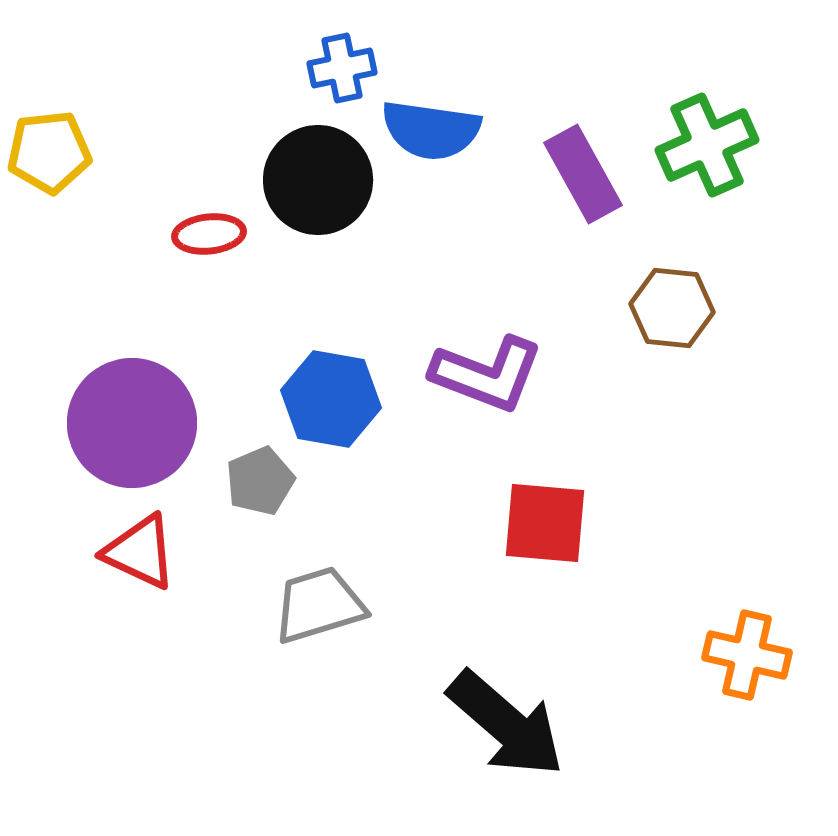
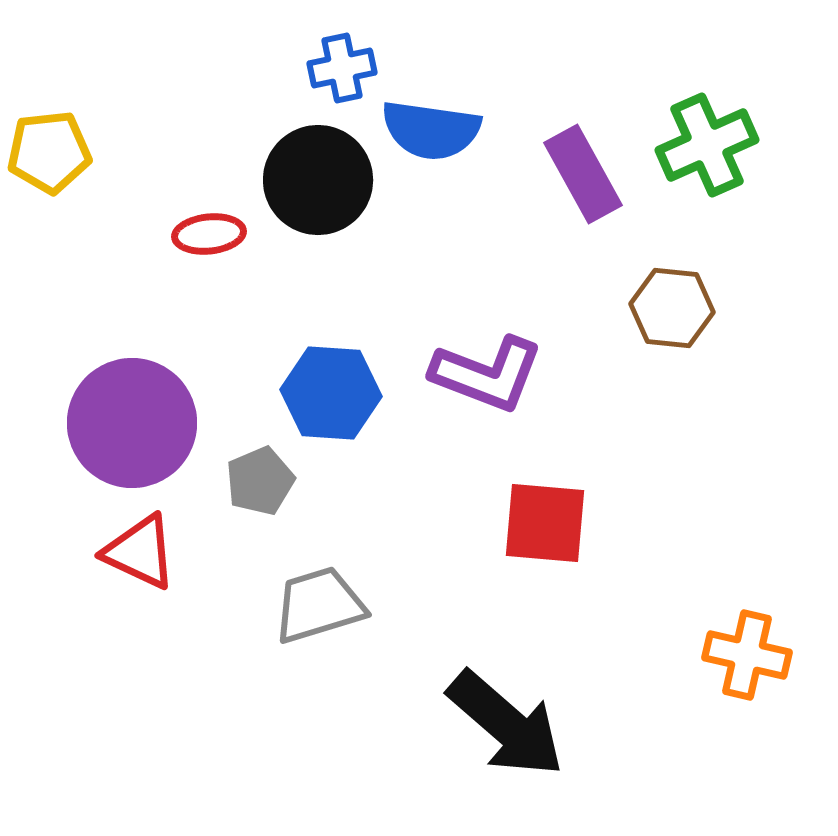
blue hexagon: moved 6 px up; rotated 6 degrees counterclockwise
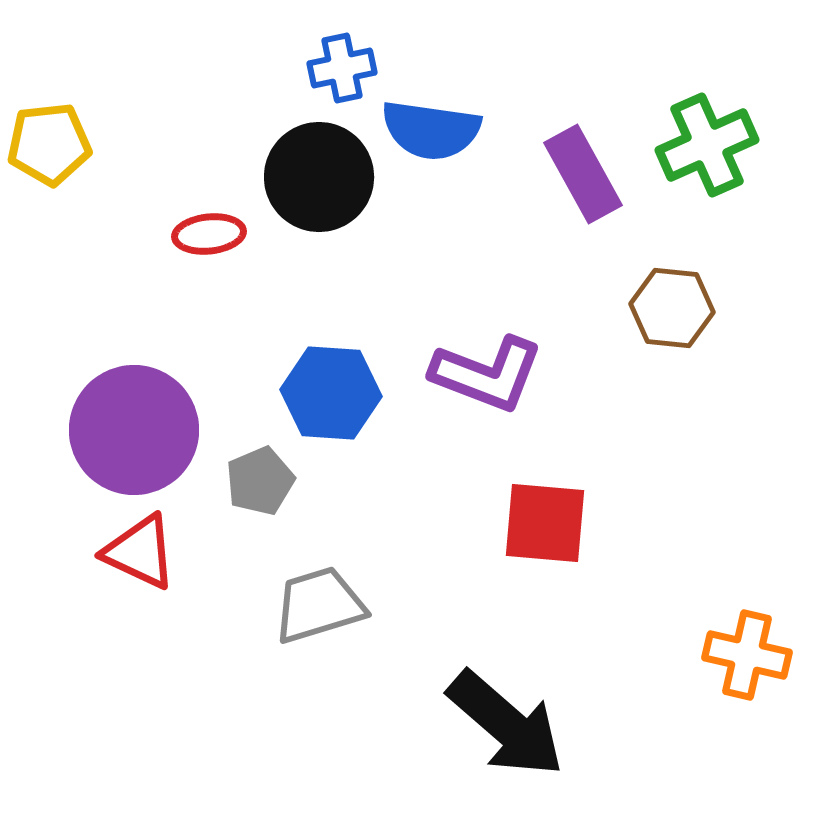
yellow pentagon: moved 8 px up
black circle: moved 1 px right, 3 px up
purple circle: moved 2 px right, 7 px down
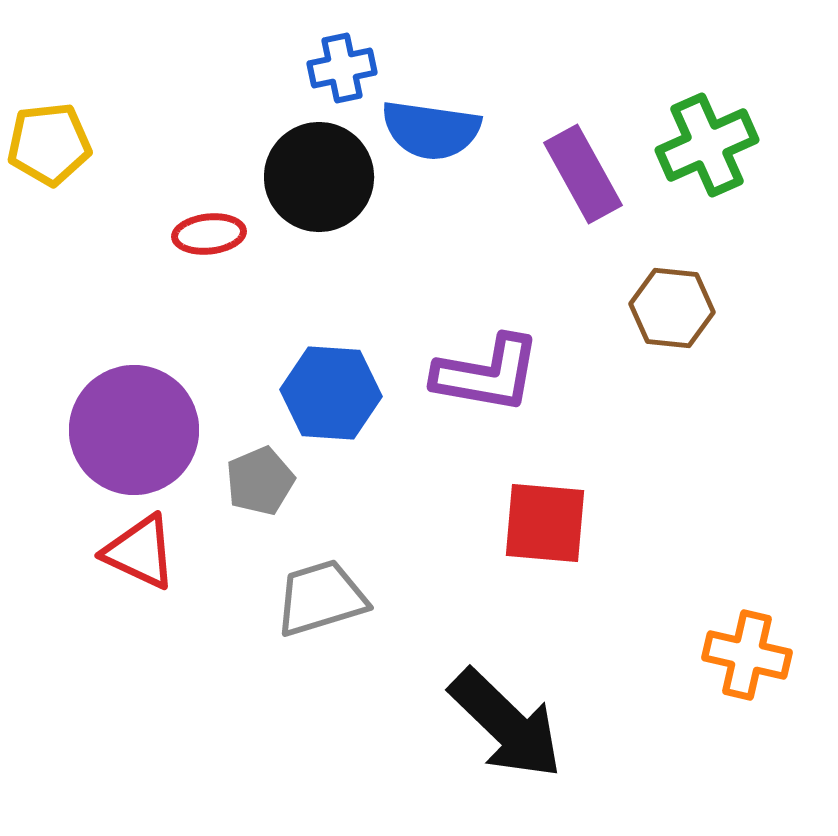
purple L-shape: rotated 11 degrees counterclockwise
gray trapezoid: moved 2 px right, 7 px up
black arrow: rotated 3 degrees clockwise
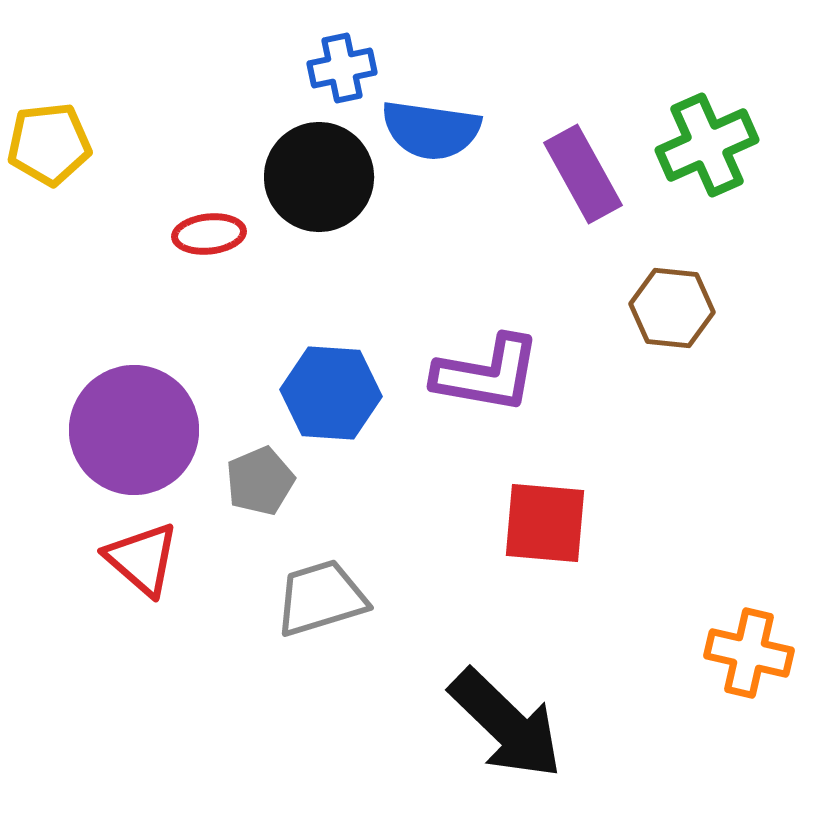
red triangle: moved 2 px right, 7 px down; rotated 16 degrees clockwise
orange cross: moved 2 px right, 2 px up
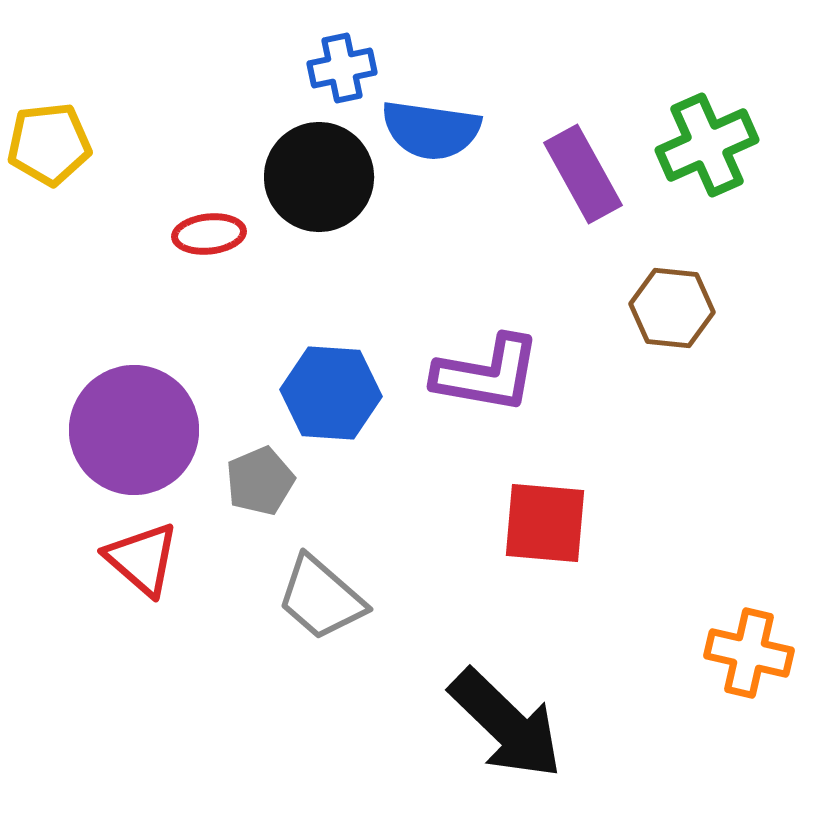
gray trapezoid: rotated 122 degrees counterclockwise
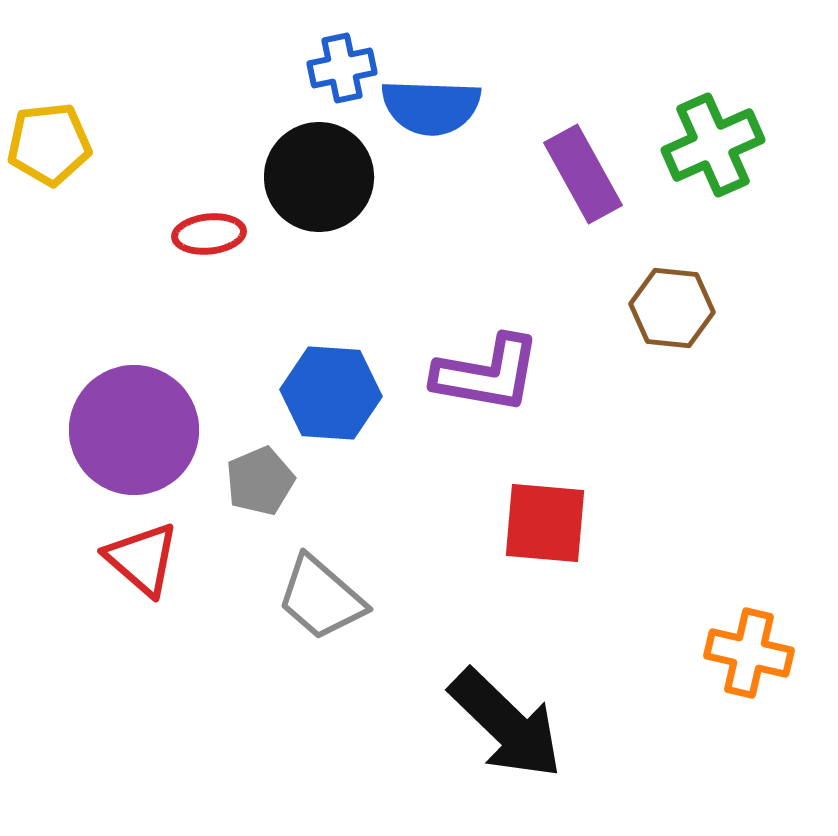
blue semicircle: moved 23 px up; rotated 6 degrees counterclockwise
green cross: moved 6 px right
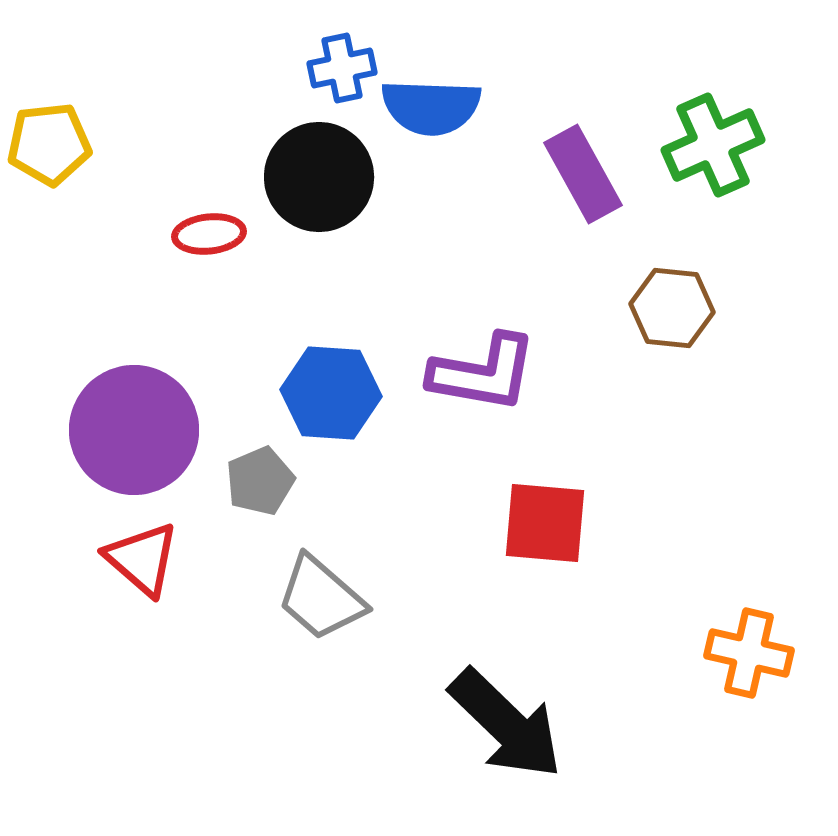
purple L-shape: moved 4 px left, 1 px up
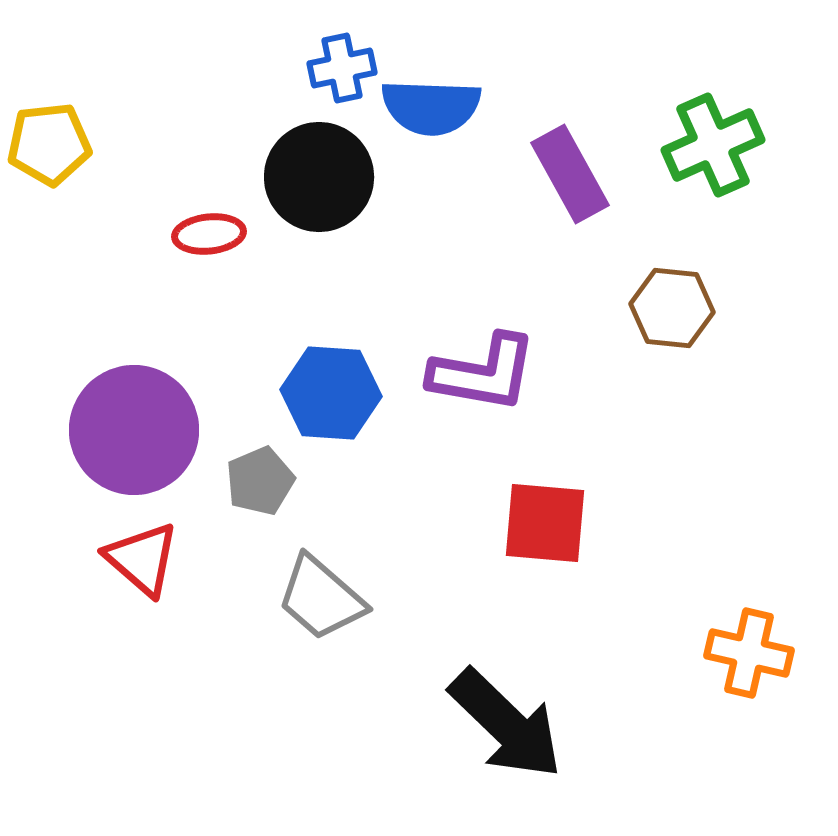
purple rectangle: moved 13 px left
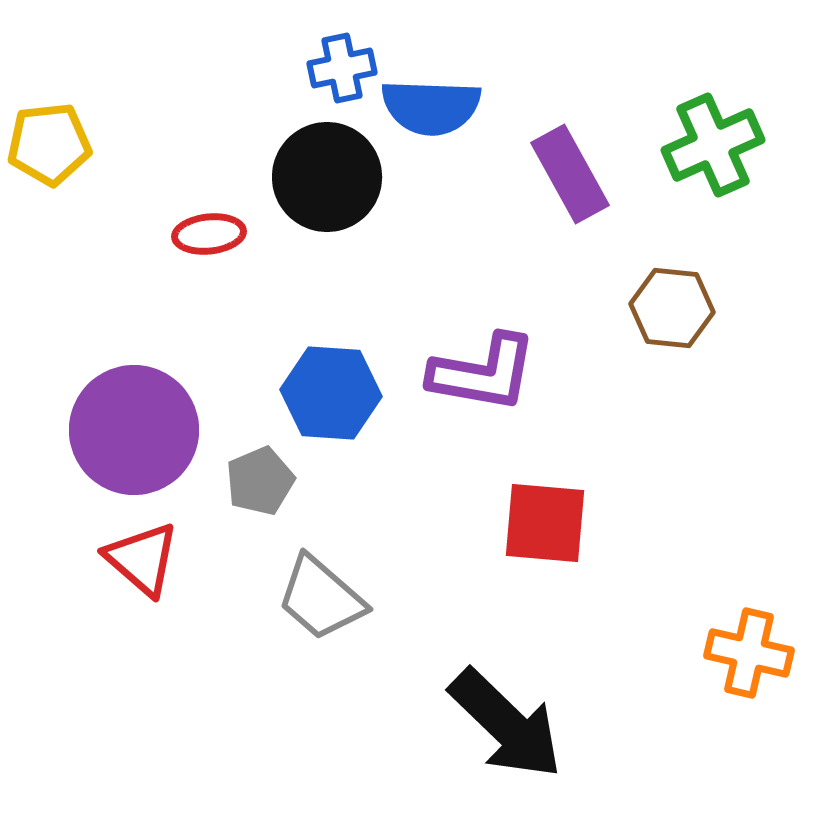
black circle: moved 8 px right
